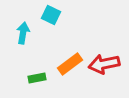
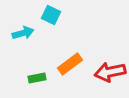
cyan arrow: rotated 65 degrees clockwise
red arrow: moved 6 px right, 8 px down
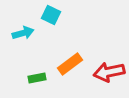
red arrow: moved 1 px left
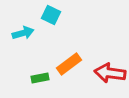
orange rectangle: moved 1 px left
red arrow: moved 1 px right, 1 px down; rotated 20 degrees clockwise
green rectangle: moved 3 px right
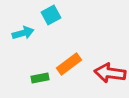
cyan square: rotated 36 degrees clockwise
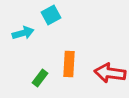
orange rectangle: rotated 50 degrees counterclockwise
green rectangle: rotated 42 degrees counterclockwise
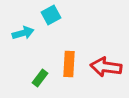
red arrow: moved 4 px left, 6 px up
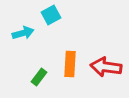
orange rectangle: moved 1 px right
green rectangle: moved 1 px left, 1 px up
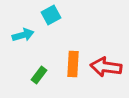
cyan arrow: moved 2 px down
orange rectangle: moved 3 px right
green rectangle: moved 2 px up
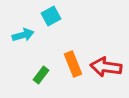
cyan square: moved 1 px down
orange rectangle: rotated 25 degrees counterclockwise
green rectangle: moved 2 px right
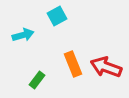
cyan square: moved 6 px right
red arrow: rotated 12 degrees clockwise
green rectangle: moved 4 px left, 5 px down
